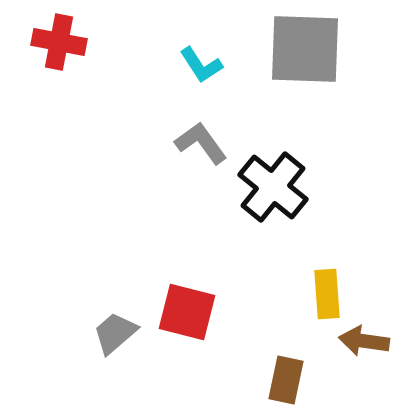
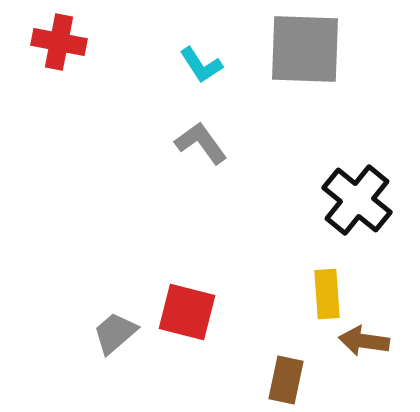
black cross: moved 84 px right, 13 px down
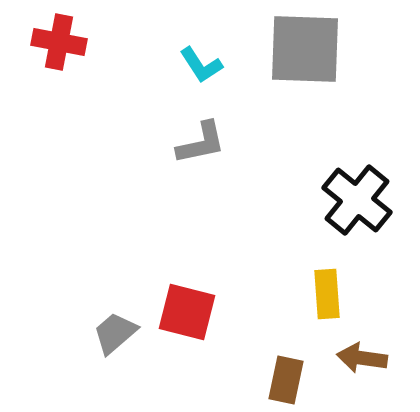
gray L-shape: rotated 114 degrees clockwise
brown arrow: moved 2 px left, 17 px down
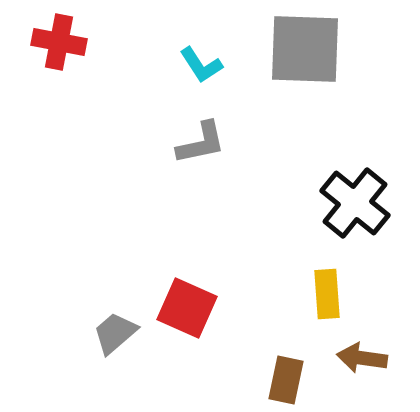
black cross: moved 2 px left, 3 px down
red square: moved 4 px up; rotated 10 degrees clockwise
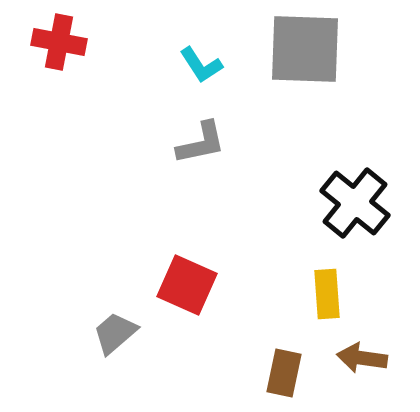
red square: moved 23 px up
brown rectangle: moved 2 px left, 7 px up
